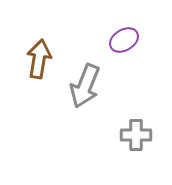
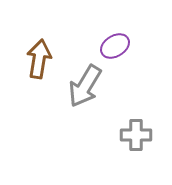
purple ellipse: moved 9 px left, 6 px down
gray arrow: rotated 9 degrees clockwise
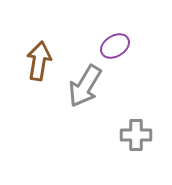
brown arrow: moved 2 px down
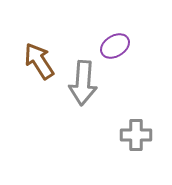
brown arrow: rotated 42 degrees counterclockwise
gray arrow: moved 2 px left, 3 px up; rotated 27 degrees counterclockwise
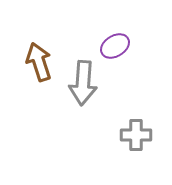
brown arrow: moved 1 px down; rotated 15 degrees clockwise
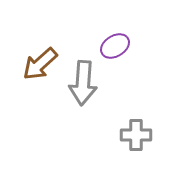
brown arrow: moved 1 px right, 2 px down; rotated 114 degrees counterclockwise
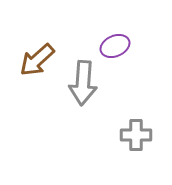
purple ellipse: rotated 8 degrees clockwise
brown arrow: moved 3 px left, 4 px up
